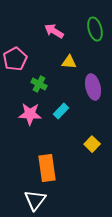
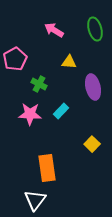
pink arrow: moved 1 px up
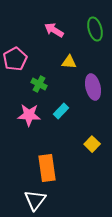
pink star: moved 1 px left, 1 px down
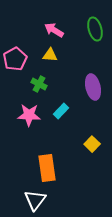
yellow triangle: moved 19 px left, 7 px up
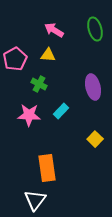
yellow triangle: moved 2 px left
yellow square: moved 3 px right, 5 px up
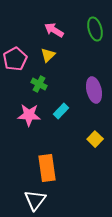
yellow triangle: rotated 49 degrees counterclockwise
purple ellipse: moved 1 px right, 3 px down
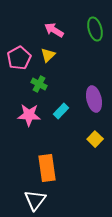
pink pentagon: moved 4 px right, 1 px up
purple ellipse: moved 9 px down
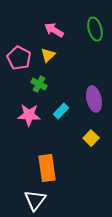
pink pentagon: rotated 15 degrees counterclockwise
yellow square: moved 4 px left, 1 px up
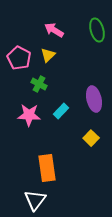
green ellipse: moved 2 px right, 1 px down
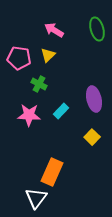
green ellipse: moved 1 px up
pink pentagon: rotated 20 degrees counterclockwise
yellow square: moved 1 px right, 1 px up
orange rectangle: moved 5 px right, 4 px down; rotated 32 degrees clockwise
white triangle: moved 1 px right, 2 px up
